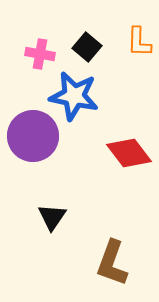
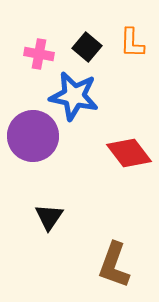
orange L-shape: moved 7 px left, 1 px down
pink cross: moved 1 px left
black triangle: moved 3 px left
brown L-shape: moved 2 px right, 2 px down
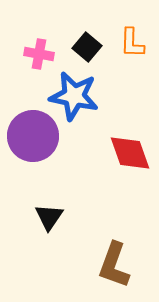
red diamond: moved 1 px right; rotated 18 degrees clockwise
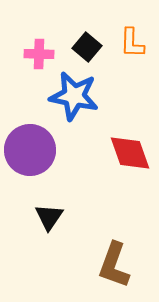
pink cross: rotated 8 degrees counterclockwise
purple circle: moved 3 px left, 14 px down
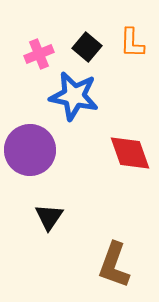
pink cross: rotated 24 degrees counterclockwise
